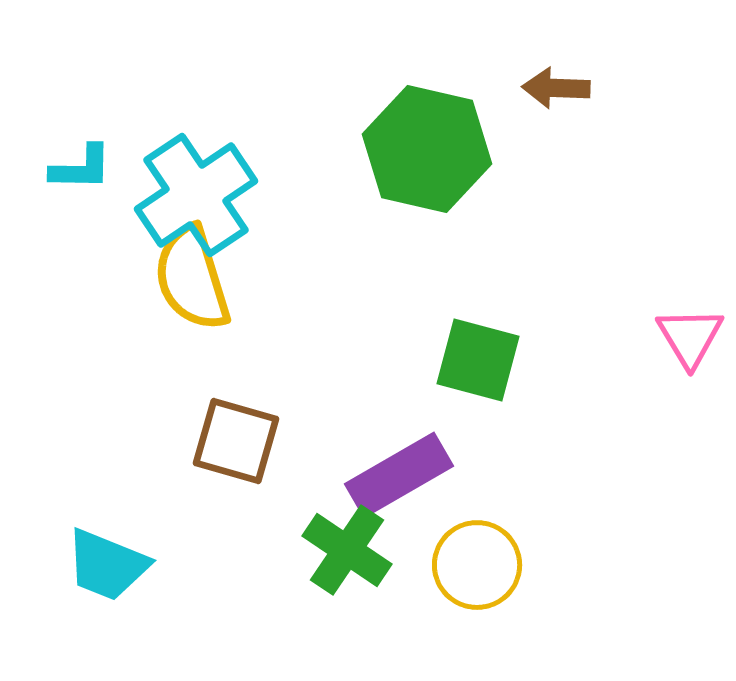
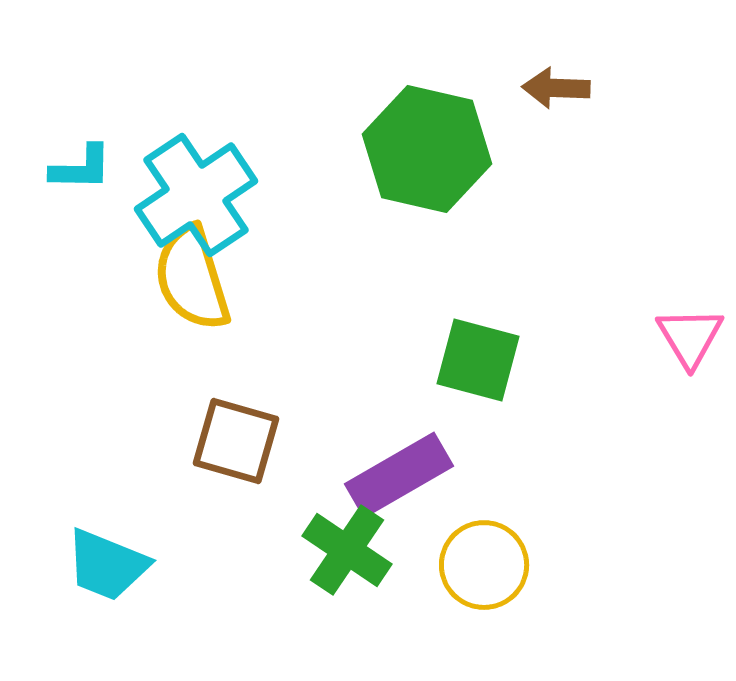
yellow circle: moved 7 px right
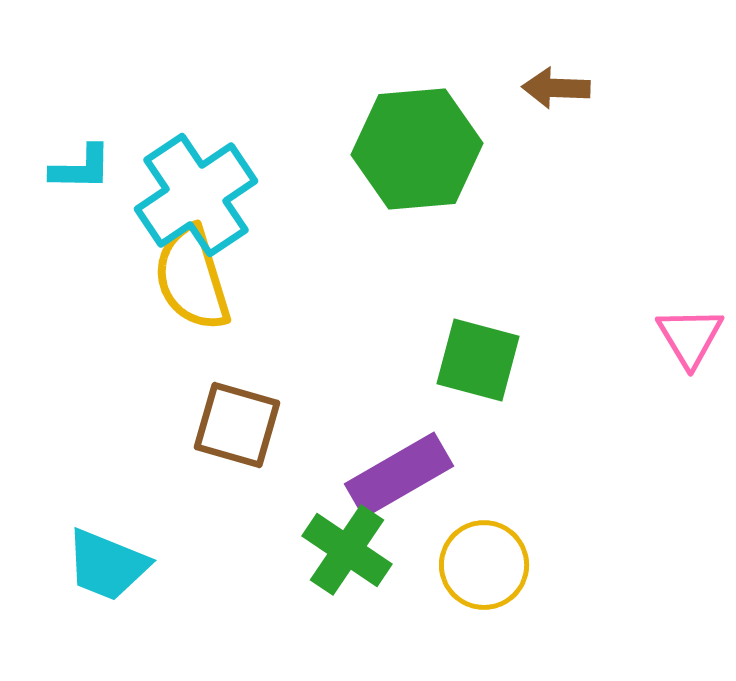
green hexagon: moved 10 px left; rotated 18 degrees counterclockwise
brown square: moved 1 px right, 16 px up
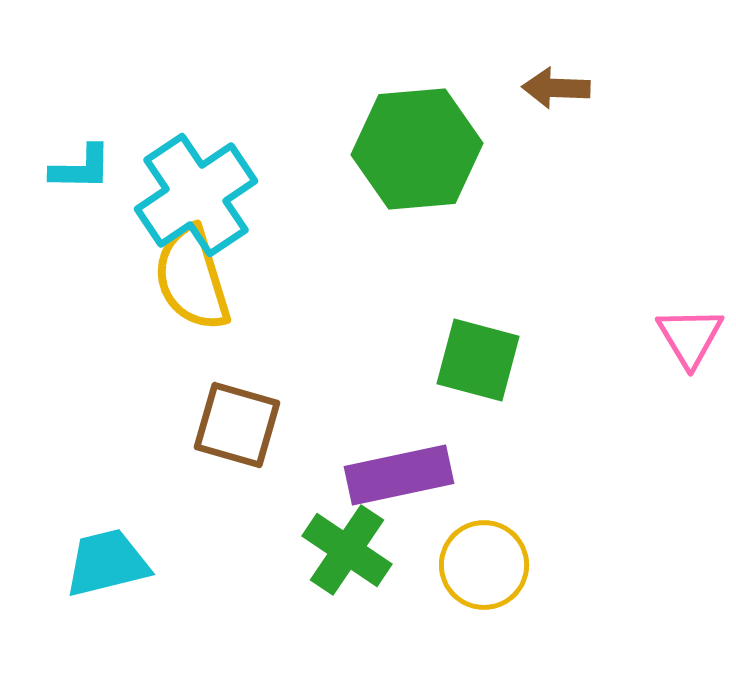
purple rectangle: rotated 18 degrees clockwise
cyan trapezoid: moved 2 px up; rotated 144 degrees clockwise
